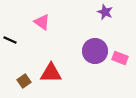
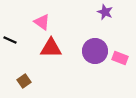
red triangle: moved 25 px up
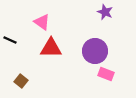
pink rectangle: moved 14 px left, 16 px down
brown square: moved 3 px left; rotated 16 degrees counterclockwise
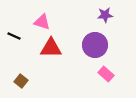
purple star: moved 3 px down; rotated 28 degrees counterclockwise
pink triangle: rotated 18 degrees counterclockwise
black line: moved 4 px right, 4 px up
purple circle: moved 6 px up
pink rectangle: rotated 21 degrees clockwise
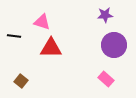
black line: rotated 16 degrees counterclockwise
purple circle: moved 19 px right
pink rectangle: moved 5 px down
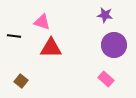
purple star: rotated 14 degrees clockwise
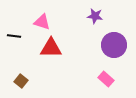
purple star: moved 10 px left, 1 px down
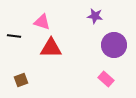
brown square: moved 1 px up; rotated 32 degrees clockwise
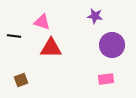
purple circle: moved 2 px left
pink rectangle: rotated 49 degrees counterclockwise
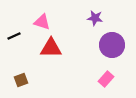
purple star: moved 2 px down
black line: rotated 32 degrees counterclockwise
pink rectangle: rotated 42 degrees counterclockwise
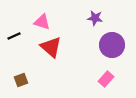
red triangle: moved 1 px up; rotated 40 degrees clockwise
